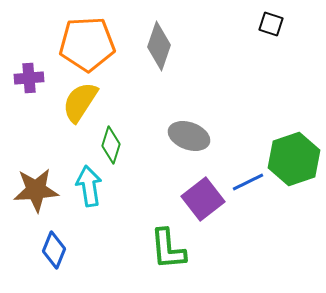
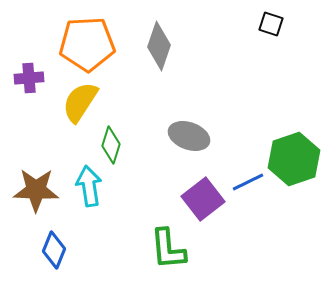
brown star: rotated 6 degrees clockwise
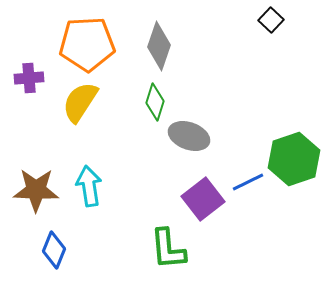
black square: moved 4 px up; rotated 25 degrees clockwise
green diamond: moved 44 px right, 43 px up
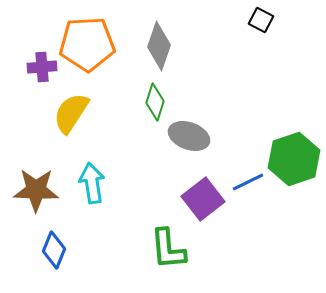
black square: moved 10 px left; rotated 15 degrees counterclockwise
purple cross: moved 13 px right, 11 px up
yellow semicircle: moved 9 px left, 11 px down
cyan arrow: moved 3 px right, 3 px up
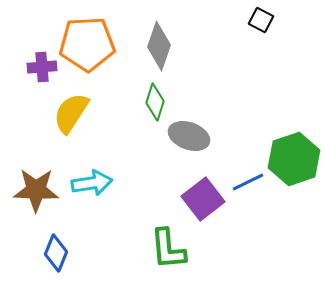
cyan arrow: rotated 90 degrees clockwise
blue diamond: moved 2 px right, 3 px down
